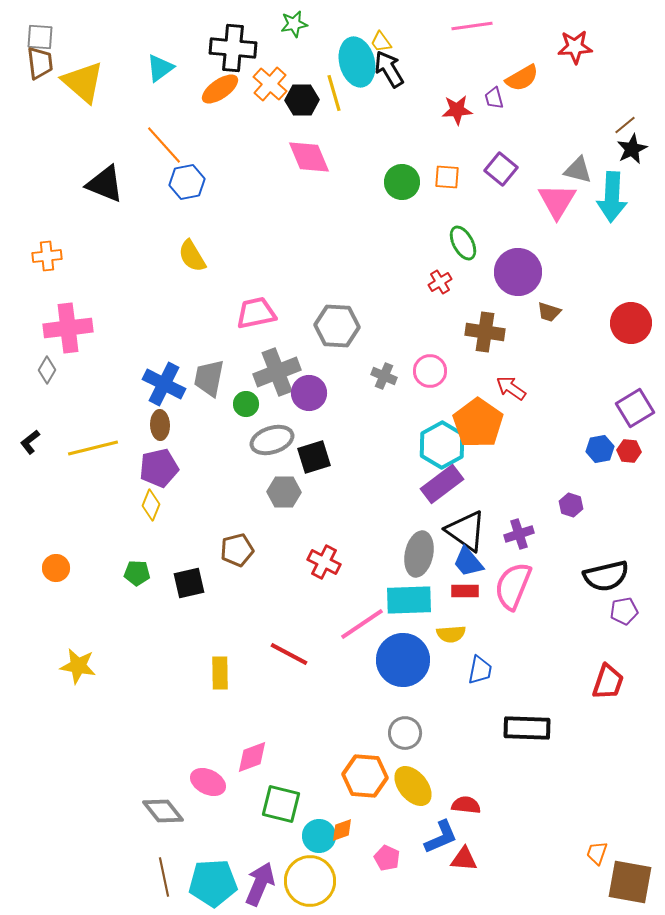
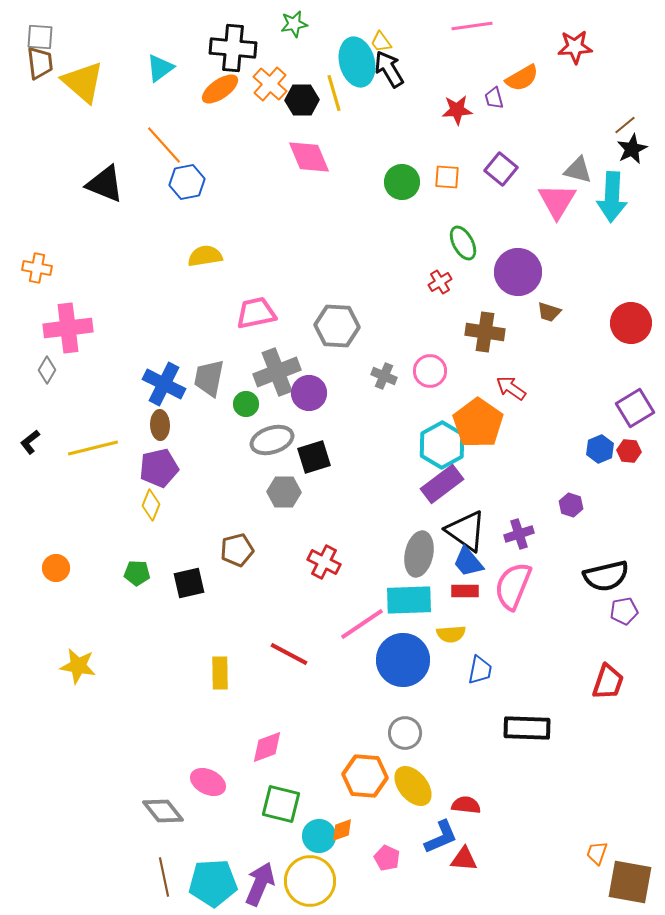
orange cross at (47, 256): moved 10 px left, 12 px down; rotated 16 degrees clockwise
yellow semicircle at (192, 256): moved 13 px right; rotated 112 degrees clockwise
blue hexagon at (600, 449): rotated 12 degrees counterclockwise
pink diamond at (252, 757): moved 15 px right, 10 px up
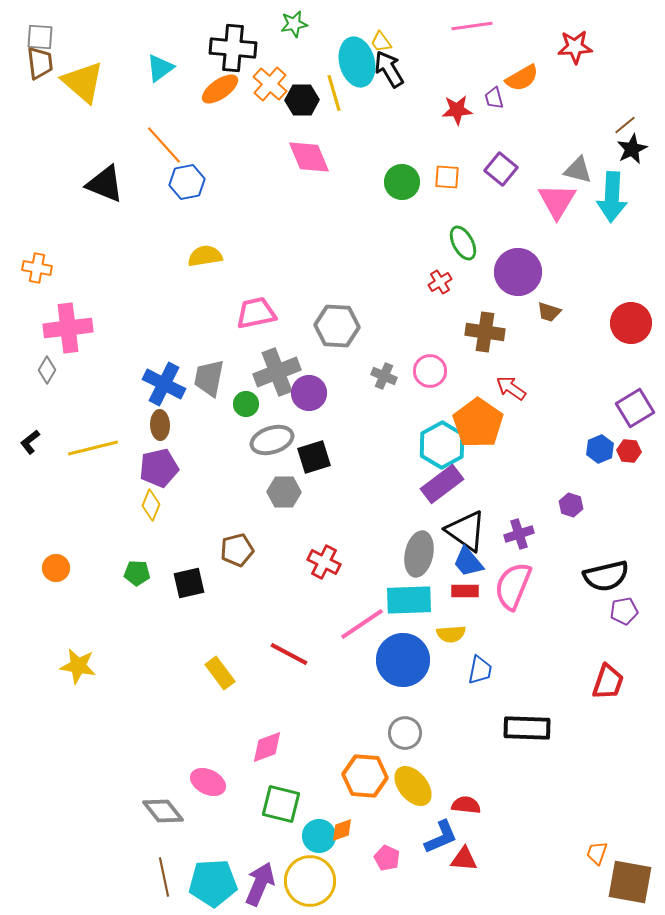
yellow rectangle at (220, 673): rotated 36 degrees counterclockwise
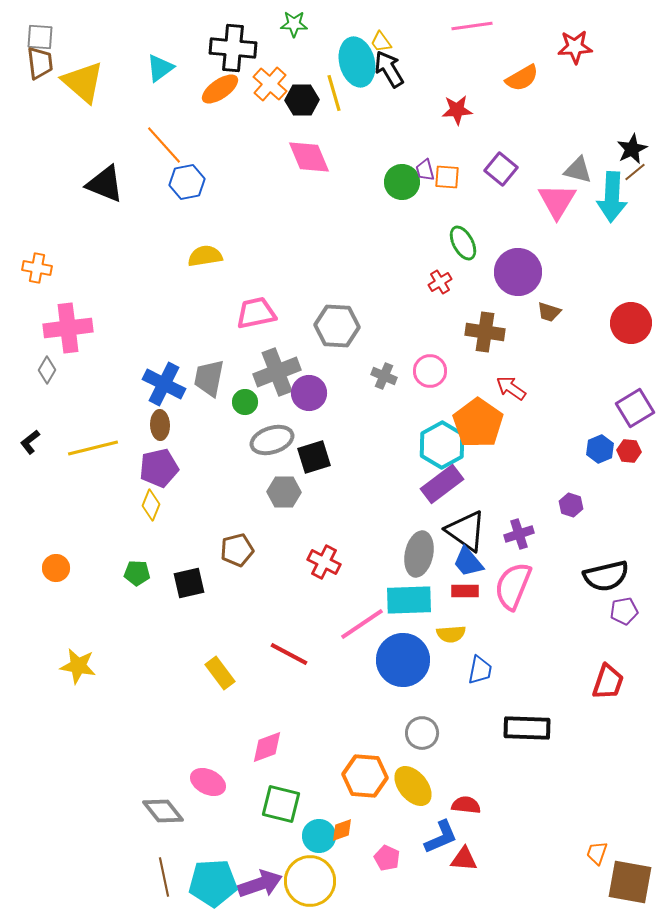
green star at (294, 24): rotated 12 degrees clockwise
purple trapezoid at (494, 98): moved 69 px left, 72 px down
brown line at (625, 125): moved 10 px right, 47 px down
green circle at (246, 404): moved 1 px left, 2 px up
gray circle at (405, 733): moved 17 px right
purple arrow at (260, 884): rotated 48 degrees clockwise
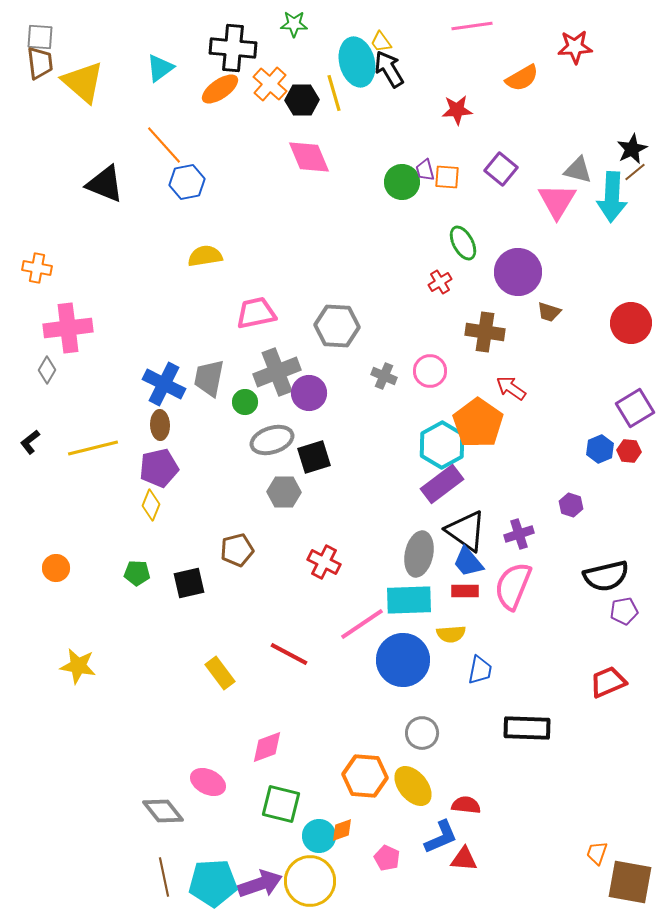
red trapezoid at (608, 682): rotated 132 degrees counterclockwise
